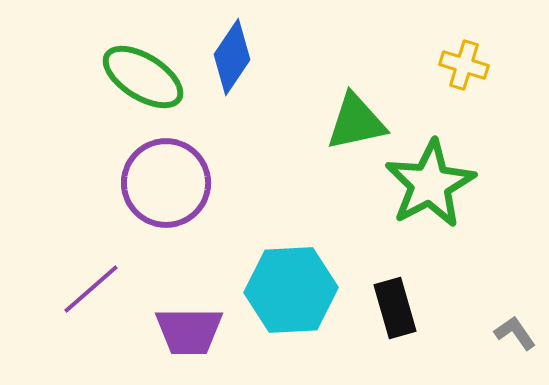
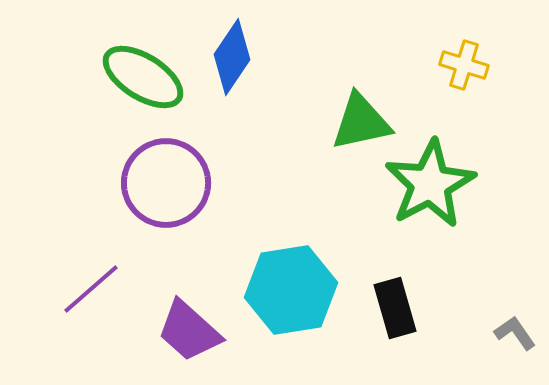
green triangle: moved 5 px right
cyan hexagon: rotated 6 degrees counterclockwise
purple trapezoid: rotated 42 degrees clockwise
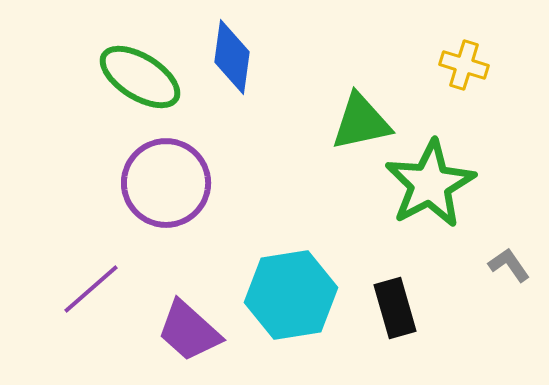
blue diamond: rotated 26 degrees counterclockwise
green ellipse: moved 3 px left
cyan hexagon: moved 5 px down
gray L-shape: moved 6 px left, 68 px up
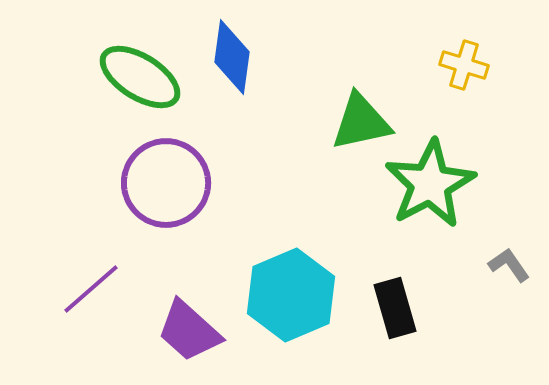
cyan hexagon: rotated 14 degrees counterclockwise
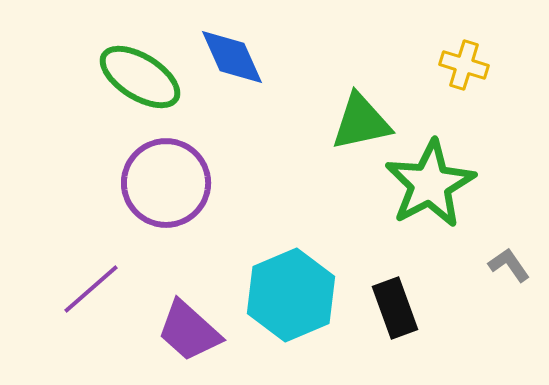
blue diamond: rotated 32 degrees counterclockwise
black rectangle: rotated 4 degrees counterclockwise
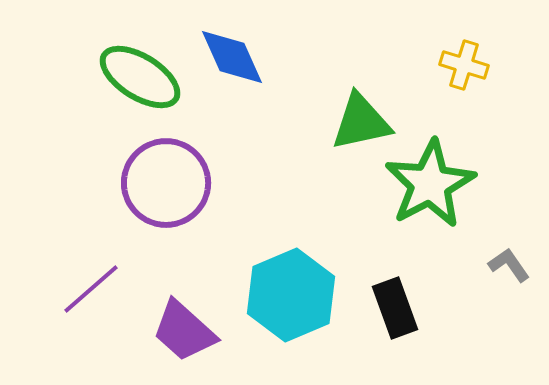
purple trapezoid: moved 5 px left
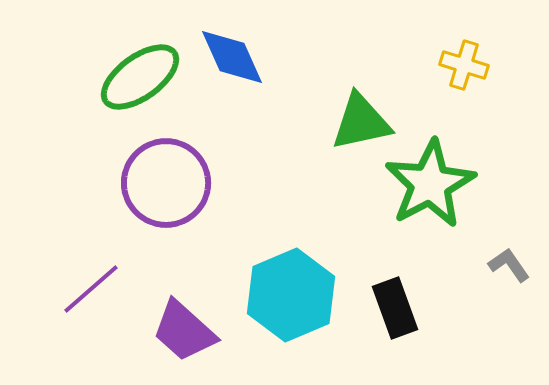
green ellipse: rotated 68 degrees counterclockwise
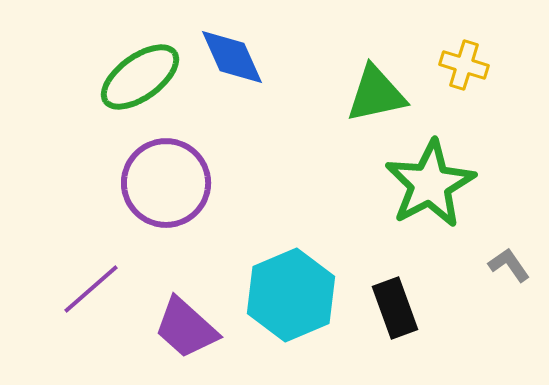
green triangle: moved 15 px right, 28 px up
purple trapezoid: moved 2 px right, 3 px up
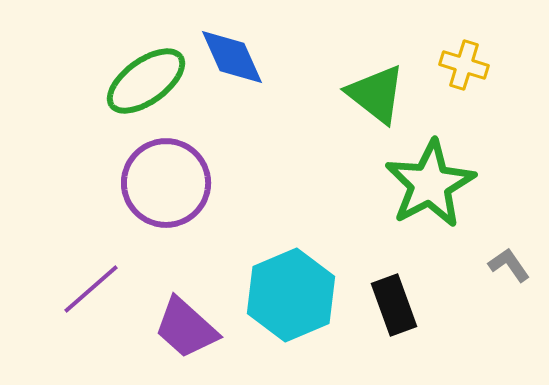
green ellipse: moved 6 px right, 4 px down
green triangle: rotated 50 degrees clockwise
black rectangle: moved 1 px left, 3 px up
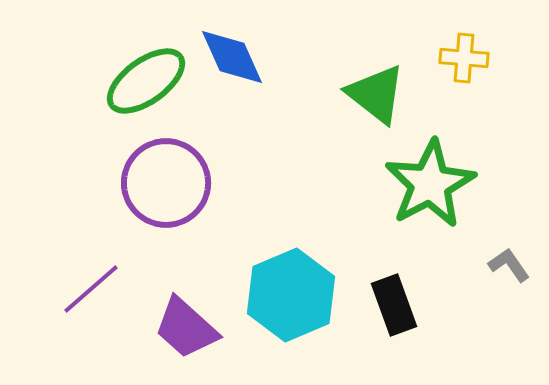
yellow cross: moved 7 px up; rotated 12 degrees counterclockwise
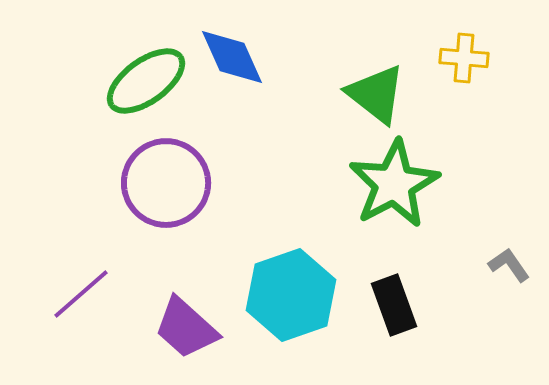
green star: moved 36 px left
purple line: moved 10 px left, 5 px down
cyan hexagon: rotated 4 degrees clockwise
